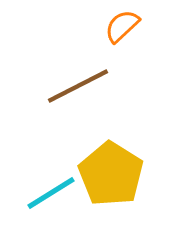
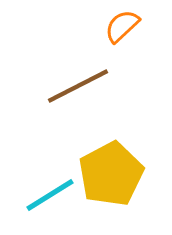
yellow pentagon: rotated 12 degrees clockwise
cyan line: moved 1 px left, 2 px down
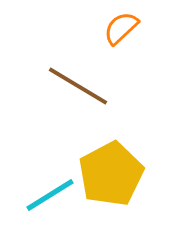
orange semicircle: moved 1 px left, 2 px down
brown line: rotated 58 degrees clockwise
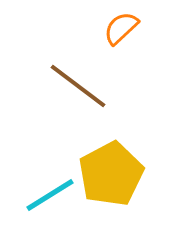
brown line: rotated 6 degrees clockwise
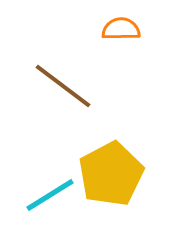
orange semicircle: moved 1 px down; rotated 42 degrees clockwise
brown line: moved 15 px left
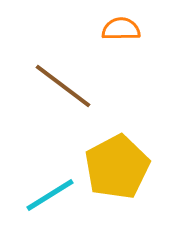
yellow pentagon: moved 6 px right, 7 px up
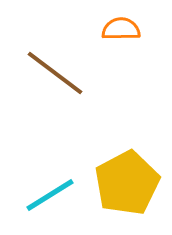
brown line: moved 8 px left, 13 px up
yellow pentagon: moved 10 px right, 16 px down
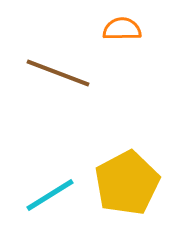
orange semicircle: moved 1 px right
brown line: moved 3 px right; rotated 16 degrees counterclockwise
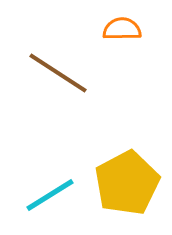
brown line: rotated 12 degrees clockwise
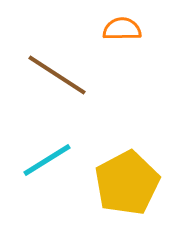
brown line: moved 1 px left, 2 px down
cyan line: moved 3 px left, 35 px up
